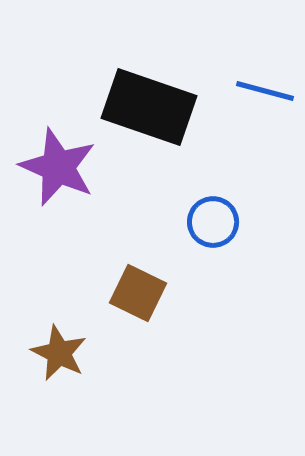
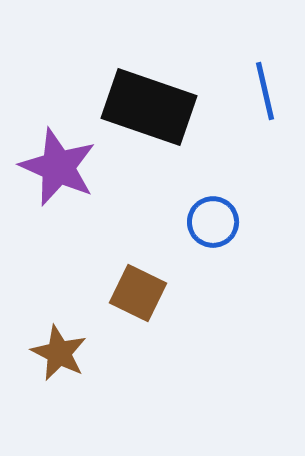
blue line: rotated 62 degrees clockwise
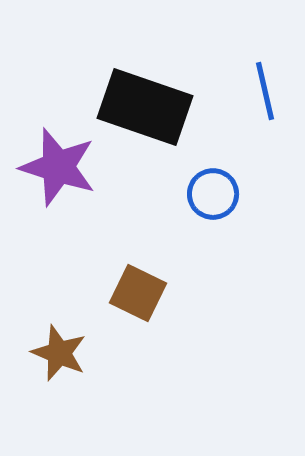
black rectangle: moved 4 px left
purple star: rotated 6 degrees counterclockwise
blue circle: moved 28 px up
brown star: rotated 4 degrees counterclockwise
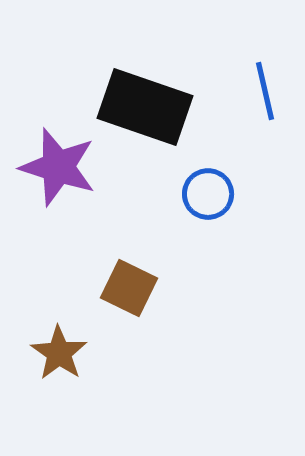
blue circle: moved 5 px left
brown square: moved 9 px left, 5 px up
brown star: rotated 12 degrees clockwise
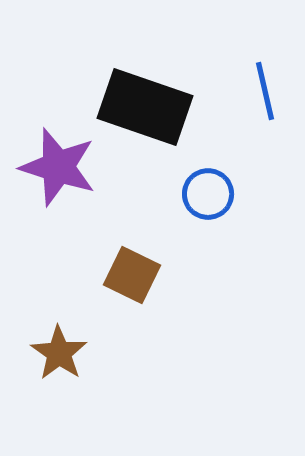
brown square: moved 3 px right, 13 px up
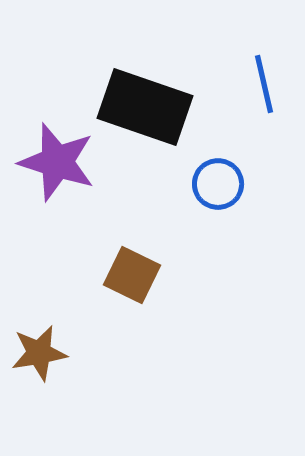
blue line: moved 1 px left, 7 px up
purple star: moved 1 px left, 5 px up
blue circle: moved 10 px right, 10 px up
brown star: moved 20 px left; rotated 28 degrees clockwise
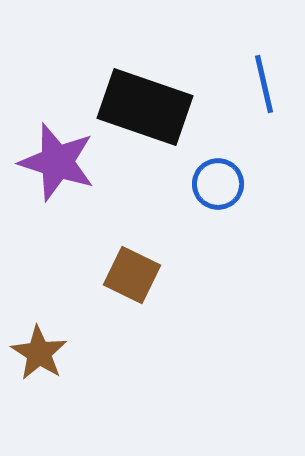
brown star: rotated 30 degrees counterclockwise
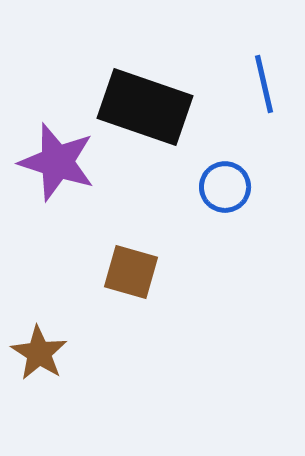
blue circle: moved 7 px right, 3 px down
brown square: moved 1 px left, 3 px up; rotated 10 degrees counterclockwise
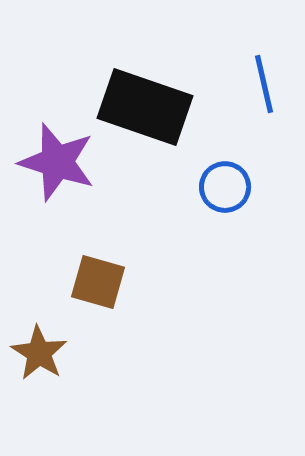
brown square: moved 33 px left, 10 px down
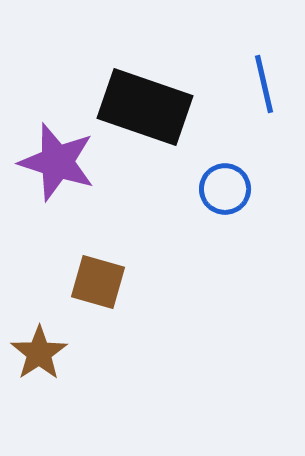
blue circle: moved 2 px down
brown star: rotated 6 degrees clockwise
